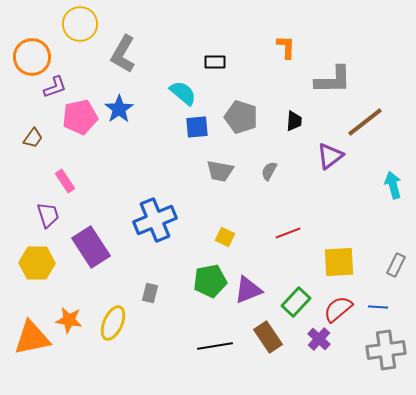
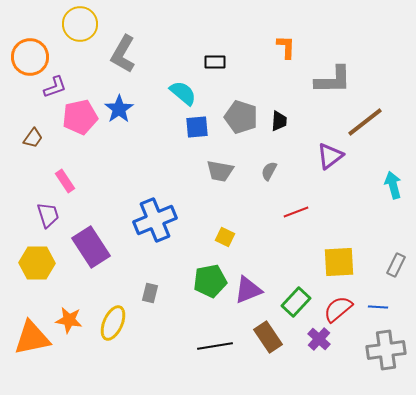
orange circle at (32, 57): moved 2 px left
black trapezoid at (294, 121): moved 15 px left
red line at (288, 233): moved 8 px right, 21 px up
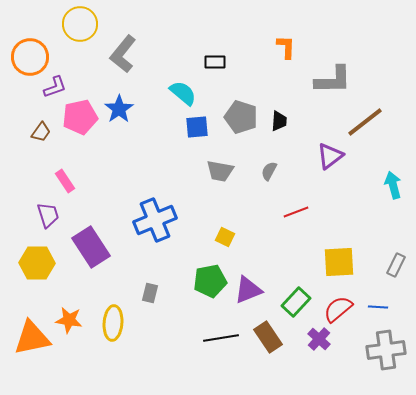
gray L-shape at (123, 54): rotated 9 degrees clockwise
brown trapezoid at (33, 138): moved 8 px right, 6 px up
yellow ellipse at (113, 323): rotated 20 degrees counterclockwise
black line at (215, 346): moved 6 px right, 8 px up
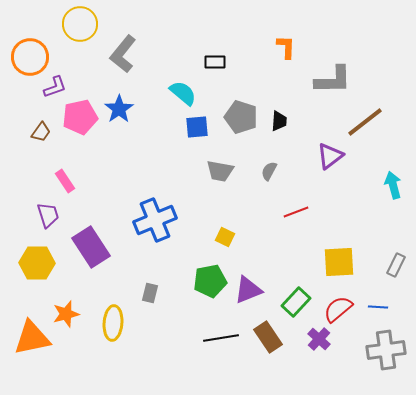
orange star at (69, 320): moved 3 px left, 6 px up; rotated 24 degrees counterclockwise
